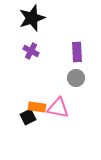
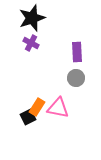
purple cross: moved 8 px up
orange rectangle: rotated 66 degrees counterclockwise
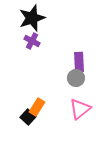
purple cross: moved 1 px right, 2 px up
purple rectangle: moved 2 px right, 10 px down
pink triangle: moved 22 px right, 1 px down; rotated 50 degrees counterclockwise
black square: rotated 21 degrees counterclockwise
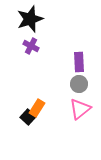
black star: moved 2 px left, 1 px down
purple cross: moved 1 px left, 5 px down
gray circle: moved 3 px right, 6 px down
orange rectangle: moved 1 px down
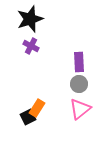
black square: rotated 21 degrees clockwise
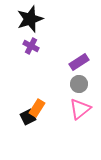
purple rectangle: rotated 60 degrees clockwise
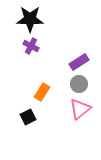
black star: rotated 20 degrees clockwise
orange rectangle: moved 5 px right, 16 px up
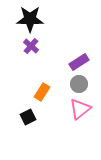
purple cross: rotated 14 degrees clockwise
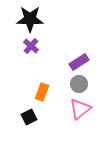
orange rectangle: rotated 12 degrees counterclockwise
black square: moved 1 px right
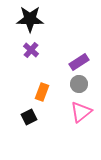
purple cross: moved 4 px down
pink triangle: moved 1 px right, 3 px down
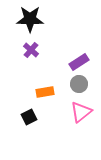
orange rectangle: moved 3 px right; rotated 60 degrees clockwise
